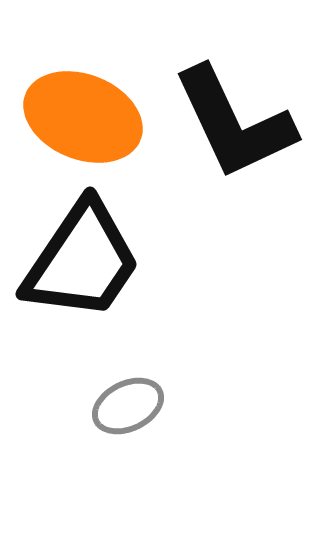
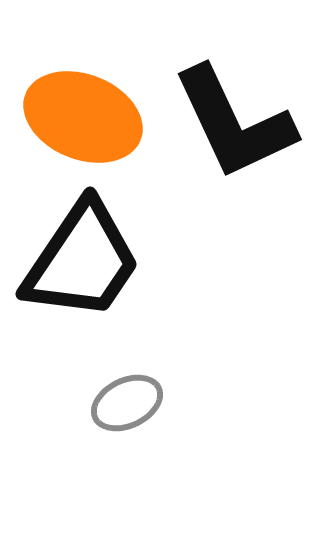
gray ellipse: moved 1 px left, 3 px up
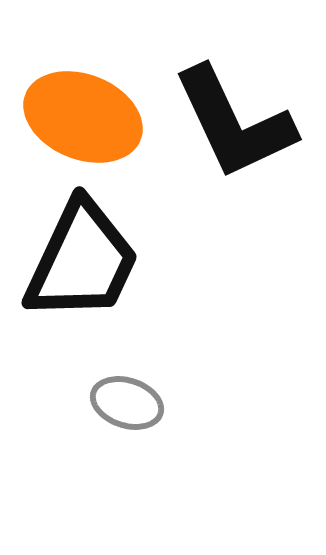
black trapezoid: rotated 9 degrees counterclockwise
gray ellipse: rotated 44 degrees clockwise
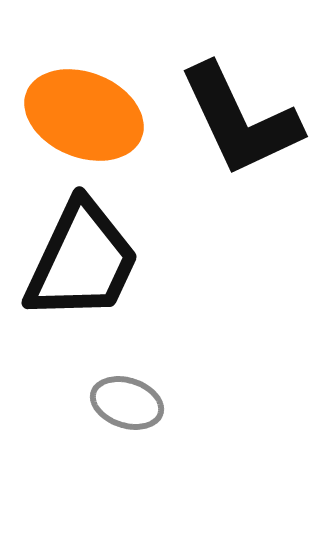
orange ellipse: moved 1 px right, 2 px up
black L-shape: moved 6 px right, 3 px up
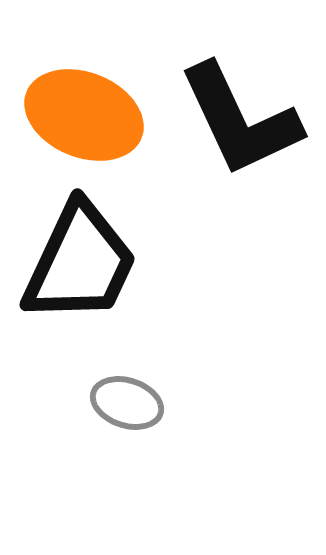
black trapezoid: moved 2 px left, 2 px down
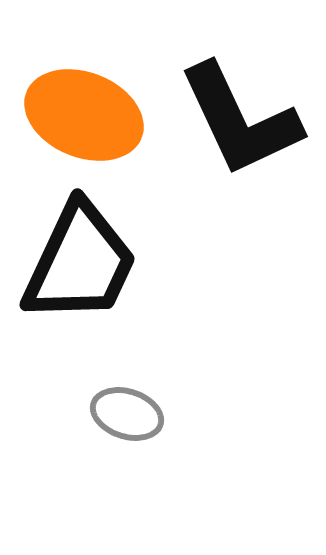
gray ellipse: moved 11 px down
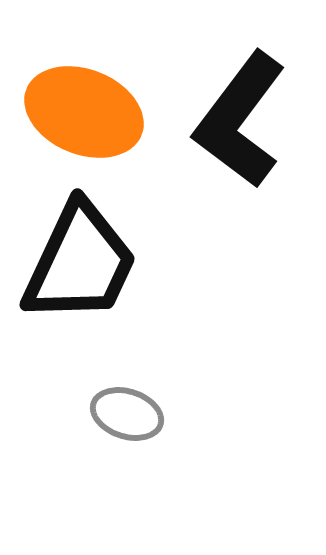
orange ellipse: moved 3 px up
black L-shape: rotated 62 degrees clockwise
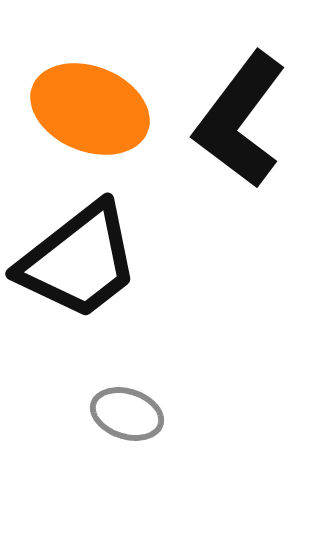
orange ellipse: moved 6 px right, 3 px up
black trapezoid: moved 1 px left, 2 px up; rotated 27 degrees clockwise
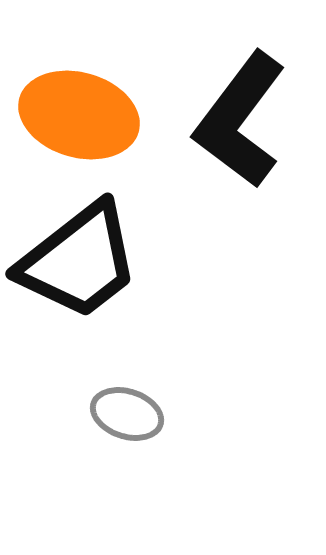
orange ellipse: moved 11 px left, 6 px down; rotated 6 degrees counterclockwise
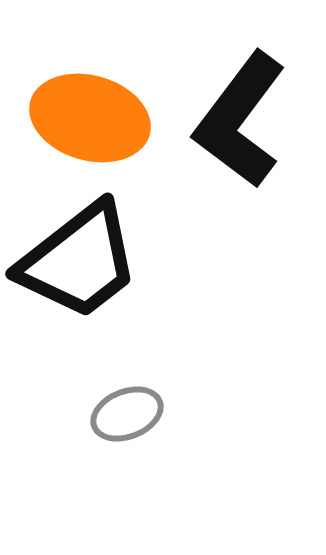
orange ellipse: moved 11 px right, 3 px down
gray ellipse: rotated 40 degrees counterclockwise
